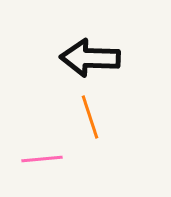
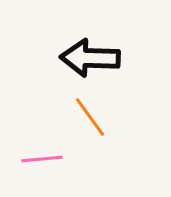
orange line: rotated 18 degrees counterclockwise
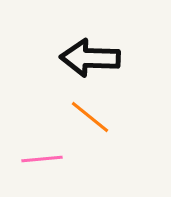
orange line: rotated 15 degrees counterclockwise
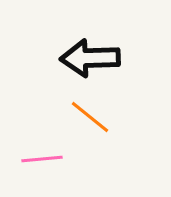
black arrow: rotated 4 degrees counterclockwise
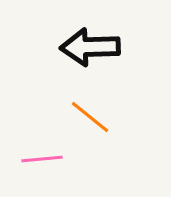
black arrow: moved 11 px up
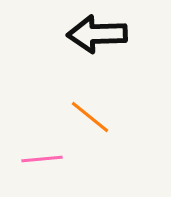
black arrow: moved 7 px right, 13 px up
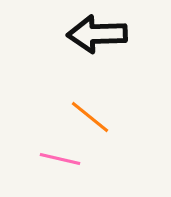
pink line: moved 18 px right; rotated 18 degrees clockwise
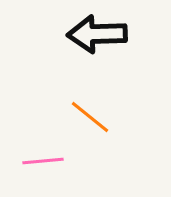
pink line: moved 17 px left, 2 px down; rotated 18 degrees counterclockwise
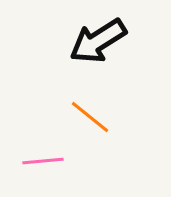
black arrow: moved 1 px right, 7 px down; rotated 30 degrees counterclockwise
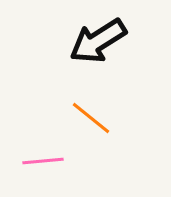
orange line: moved 1 px right, 1 px down
